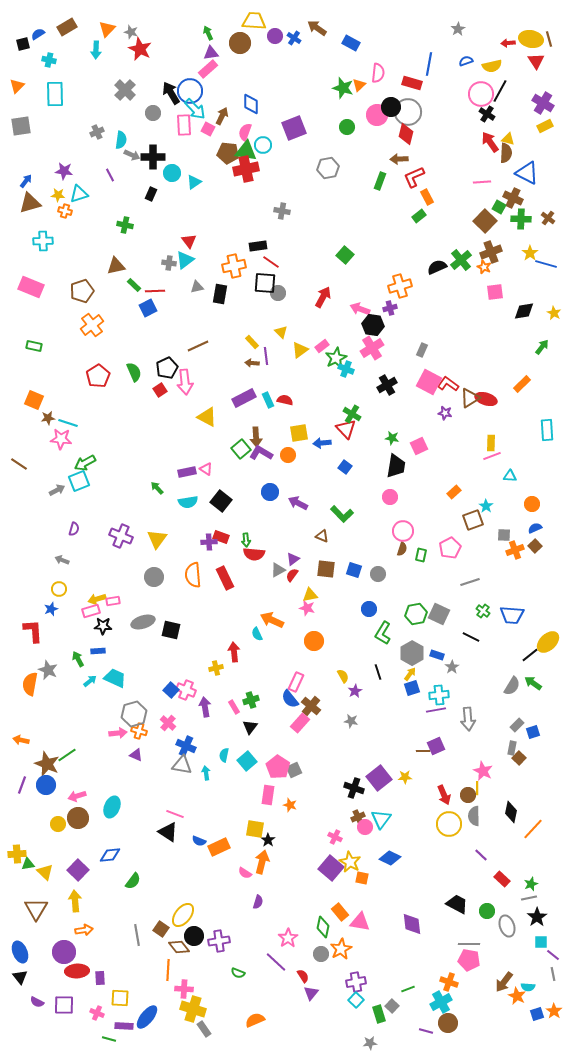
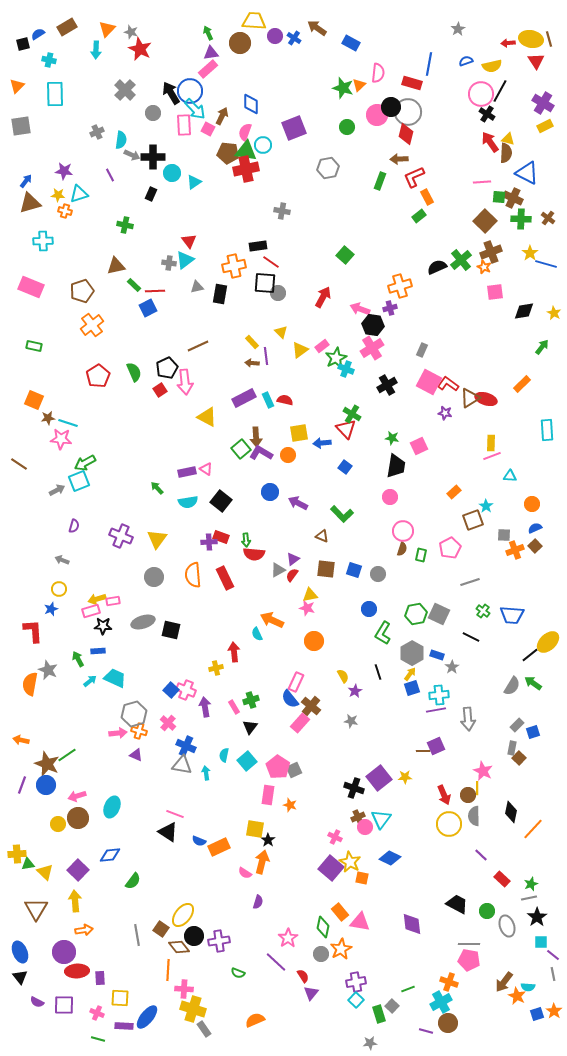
green square at (499, 207): moved 10 px up; rotated 24 degrees counterclockwise
purple semicircle at (74, 529): moved 3 px up
green line at (109, 1039): moved 11 px left
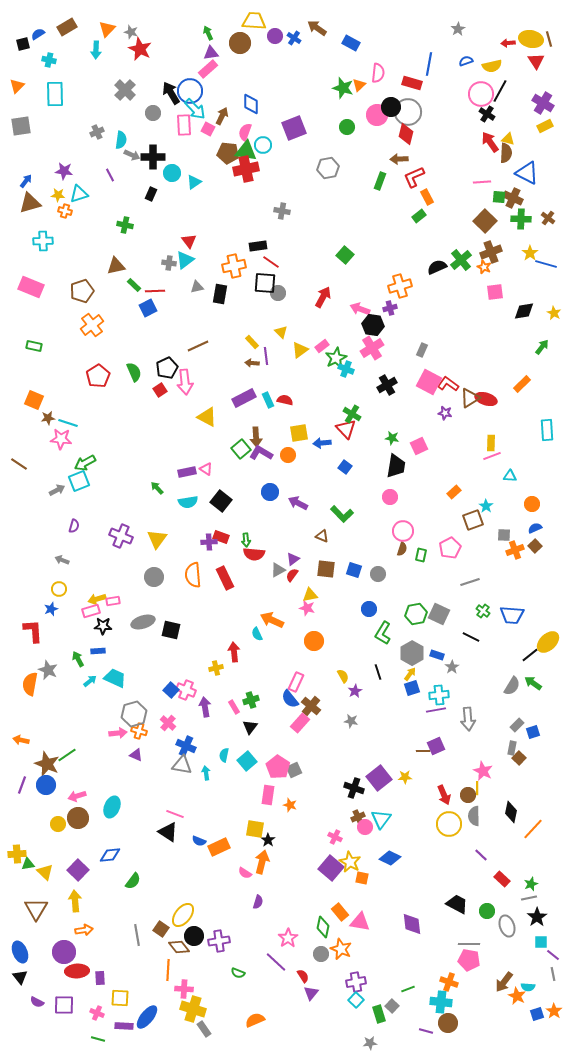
orange star at (341, 949): rotated 20 degrees counterclockwise
cyan cross at (441, 1002): rotated 35 degrees clockwise
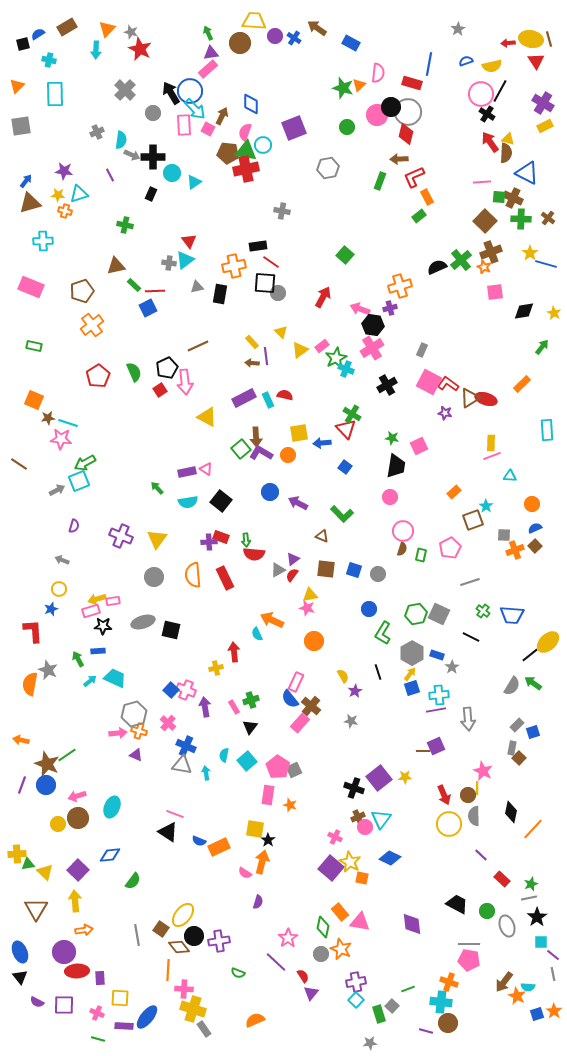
red semicircle at (285, 400): moved 5 px up
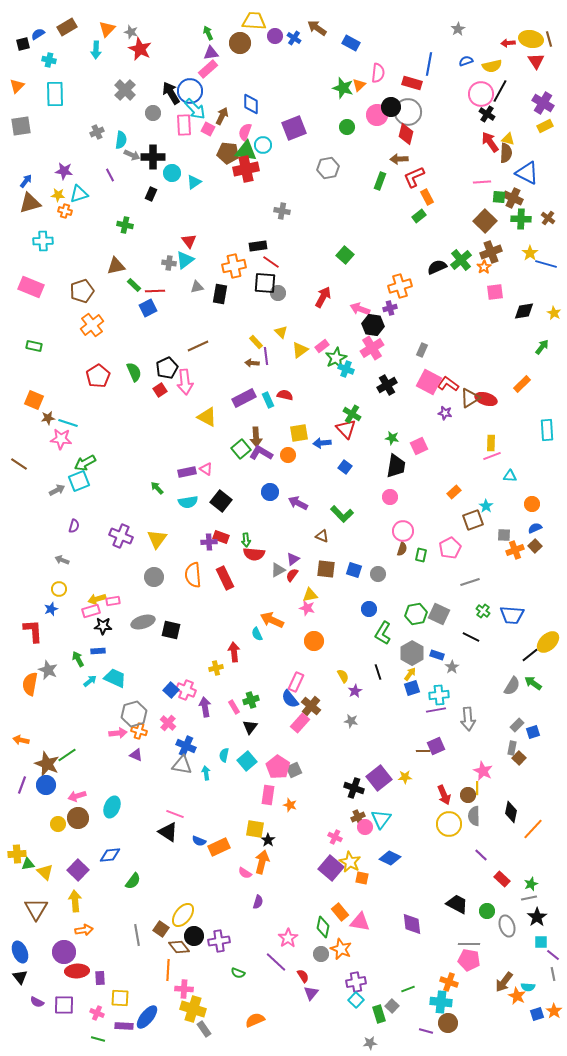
orange star at (484, 267): rotated 16 degrees clockwise
yellow rectangle at (252, 342): moved 4 px right
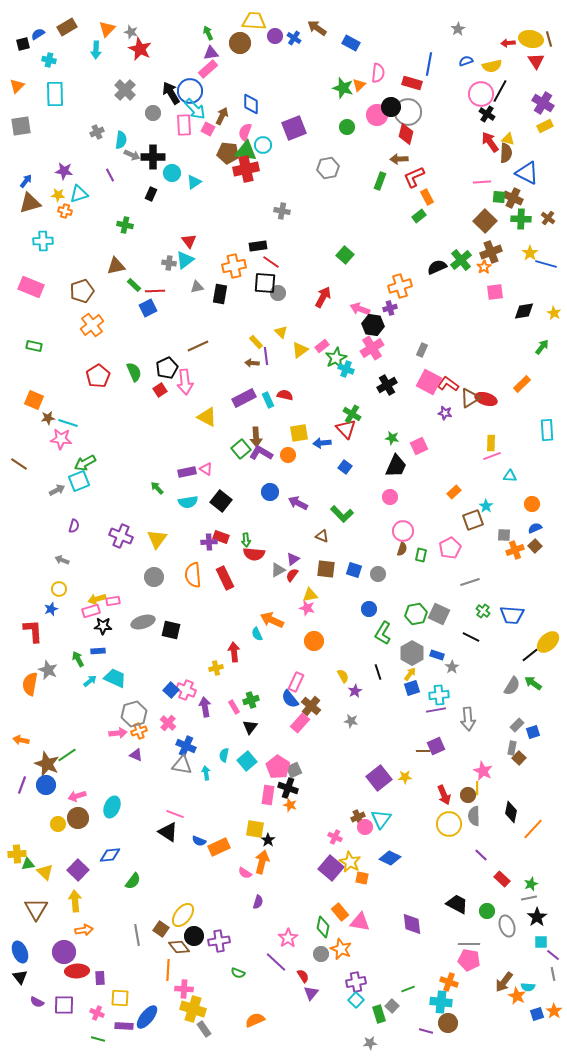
black trapezoid at (396, 466): rotated 15 degrees clockwise
orange cross at (139, 731): rotated 35 degrees counterclockwise
black cross at (354, 788): moved 66 px left
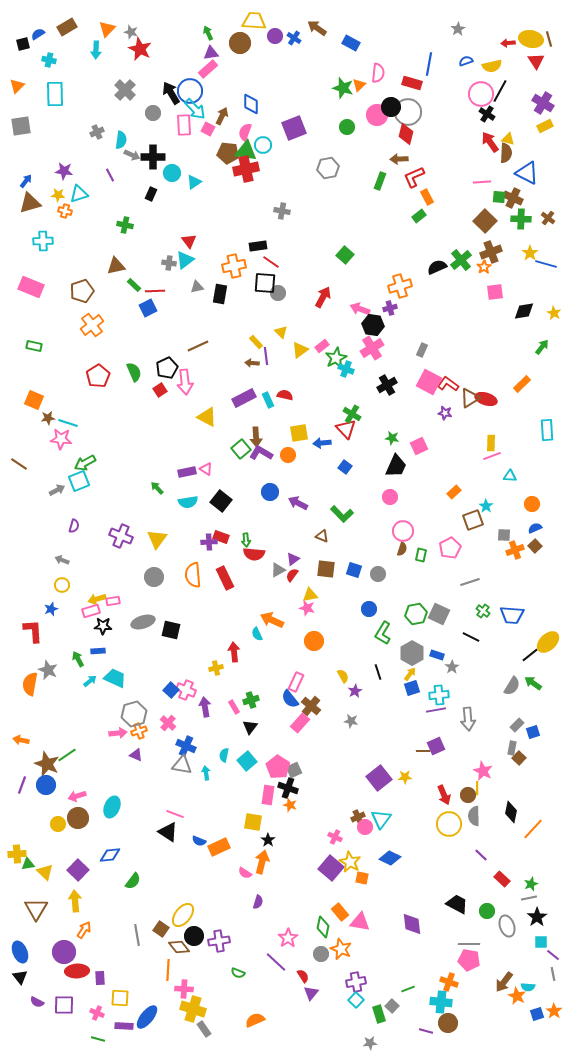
yellow circle at (59, 589): moved 3 px right, 4 px up
yellow square at (255, 829): moved 2 px left, 7 px up
orange arrow at (84, 930): rotated 48 degrees counterclockwise
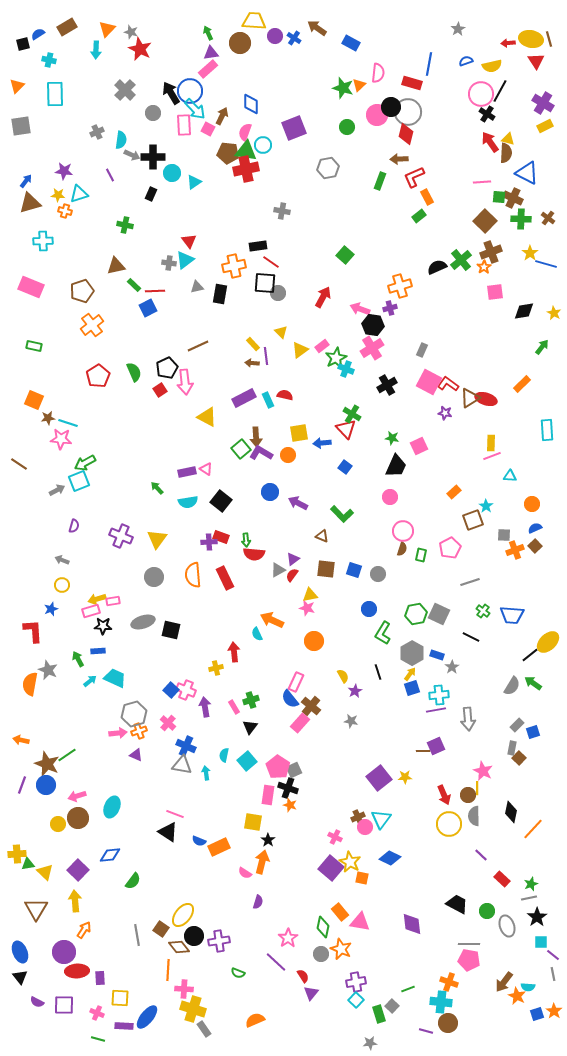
yellow rectangle at (256, 342): moved 3 px left, 2 px down
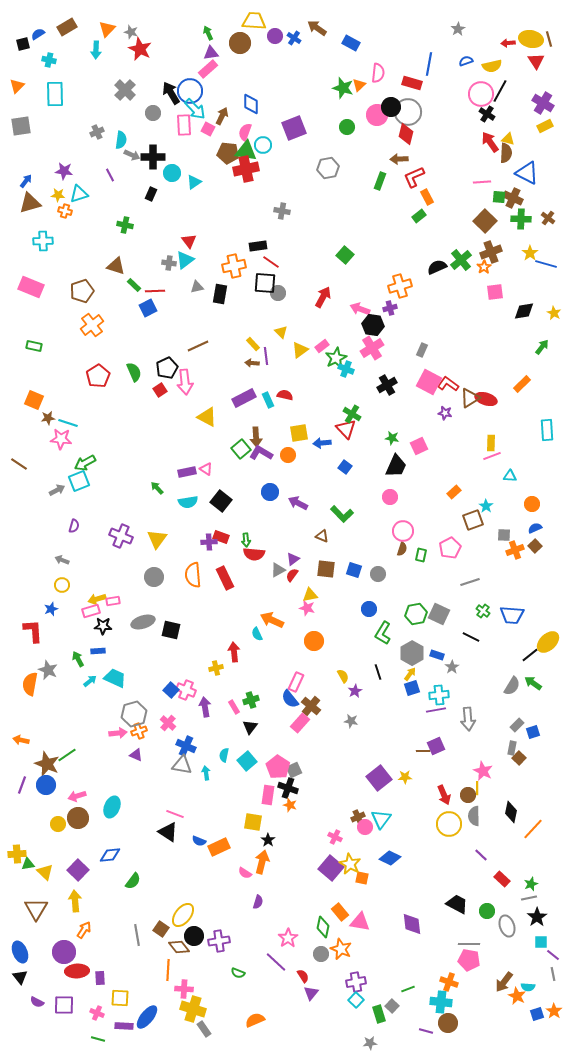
brown triangle at (116, 266): rotated 30 degrees clockwise
yellow star at (350, 862): moved 2 px down
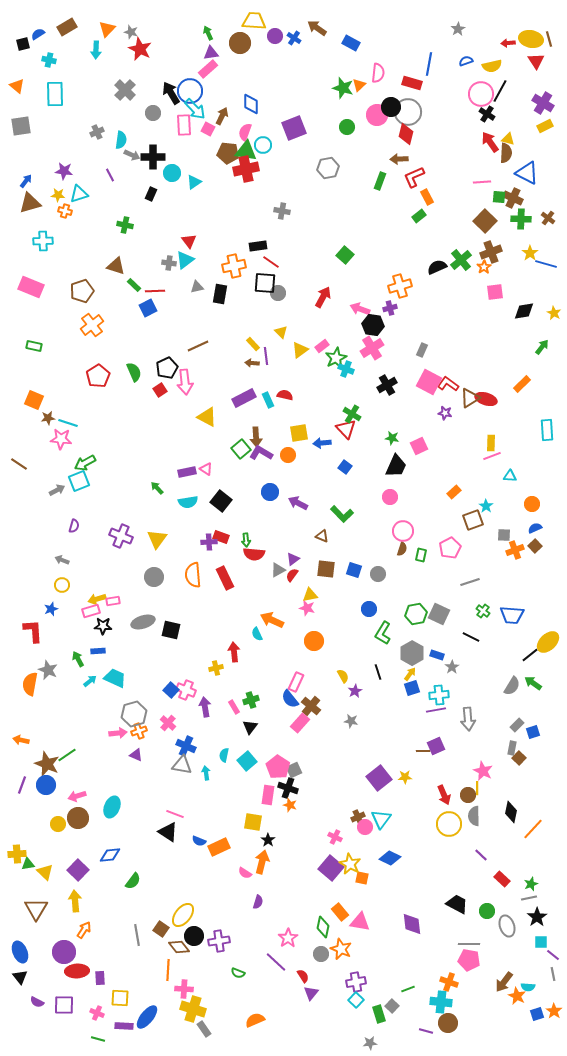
orange triangle at (17, 86): rotated 35 degrees counterclockwise
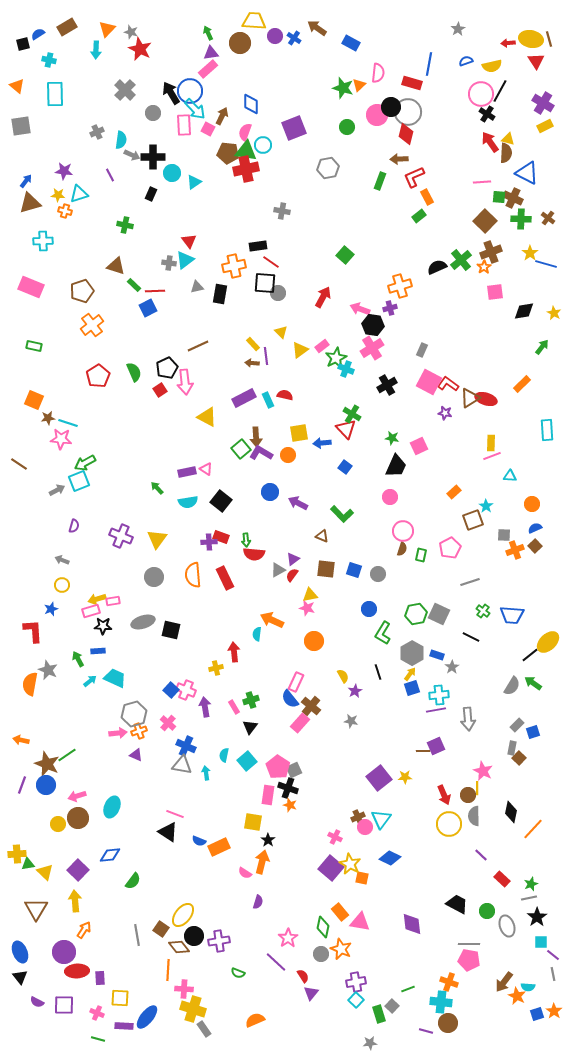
cyan semicircle at (257, 634): rotated 32 degrees clockwise
